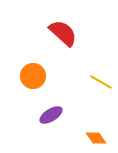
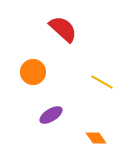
red semicircle: moved 4 px up
orange circle: moved 4 px up
yellow line: moved 1 px right
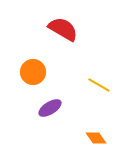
red semicircle: rotated 12 degrees counterclockwise
yellow line: moved 3 px left, 3 px down
purple ellipse: moved 1 px left, 7 px up
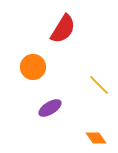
red semicircle: rotated 92 degrees clockwise
orange circle: moved 5 px up
yellow line: rotated 15 degrees clockwise
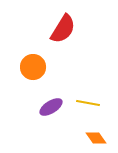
yellow line: moved 11 px left, 18 px down; rotated 35 degrees counterclockwise
purple ellipse: moved 1 px right, 1 px up
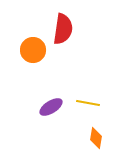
red semicircle: rotated 24 degrees counterclockwise
orange circle: moved 17 px up
orange diamond: rotated 45 degrees clockwise
